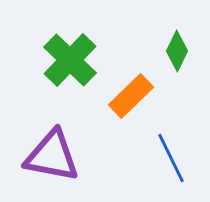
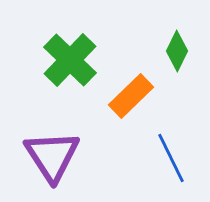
purple triangle: rotated 46 degrees clockwise
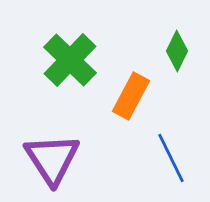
orange rectangle: rotated 18 degrees counterclockwise
purple triangle: moved 3 px down
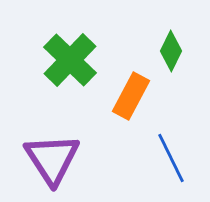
green diamond: moved 6 px left
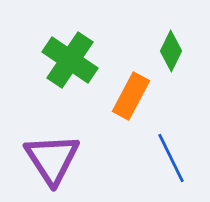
green cross: rotated 10 degrees counterclockwise
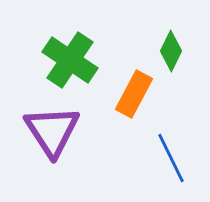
orange rectangle: moved 3 px right, 2 px up
purple triangle: moved 28 px up
